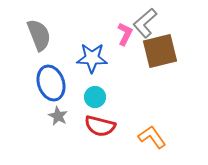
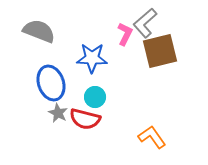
gray semicircle: moved 4 px up; rotated 48 degrees counterclockwise
gray star: moved 3 px up
red semicircle: moved 15 px left, 7 px up
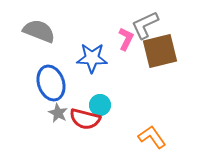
gray L-shape: moved 2 px down; rotated 16 degrees clockwise
pink L-shape: moved 1 px right, 5 px down
cyan circle: moved 5 px right, 8 px down
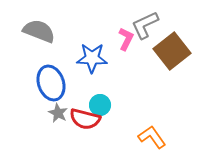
brown square: moved 12 px right; rotated 24 degrees counterclockwise
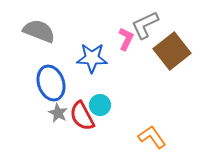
red semicircle: moved 3 px left, 3 px up; rotated 48 degrees clockwise
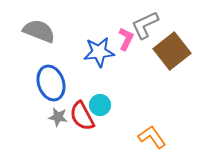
blue star: moved 7 px right, 6 px up; rotated 8 degrees counterclockwise
gray star: moved 4 px down; rotated 18 degrees counterclockwise
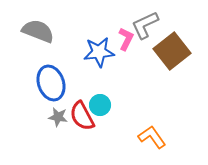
gray semicircle: moved 1 px left
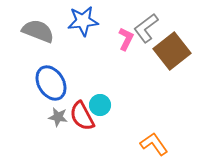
gray L-shape: moved 1 px right, 3 px down; rotated 12 degrees counterclockwise
blue star: moved 16 px left, 31 px up
blue ellipse: rotated 12 degrees counterclockwise
orange L-shape: moved 2 px right, 7 px down
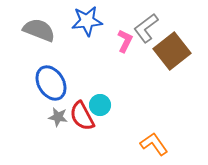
blue star: moved 4 px right
gray semicircle: moved 1 px right, 1 px up
pink L-shape: moved 1 px left, 2 px down
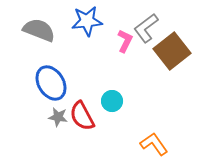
cyan circle: moved 12 px right, 4 px up
